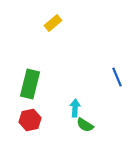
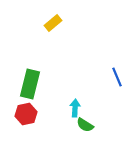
red hexagon: moved 4 px left, 6 px up
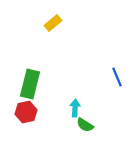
red hexagon: moved 2 px up
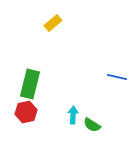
blue line: rotated 54 degrees counterclockwise
cyan arrow: moved 2 px left, 7 px down
green semicircle: moved 7 px right
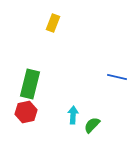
yellow rectangle: rotated 30 degrees counterclockwise
green semicircle: rotated 102 degrees clockwise
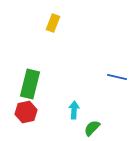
cyan arrow: moved 1 px right, 5 px up
green semicircle: moved 3 px down
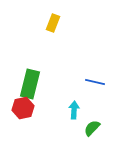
blue line: moved 22 px left, 5 px down
red hexagon: moved 3 px left, 4 px up
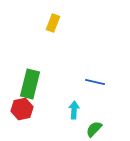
red hexagon: moved 1 px left, 1 px down
green semicircle: moved 2 px right, 1 px down
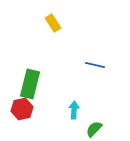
yellow rectangle: rotated 54 degrees counterclockwise
blue line: moved 17 px up
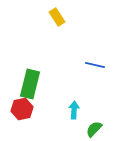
yellow rectangle: moved 4 px right, 6 px up
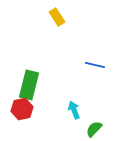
green rectangle: moved 1 px left, 1 px down
cyan arrow: rotated 24 degrees counterclockwise
